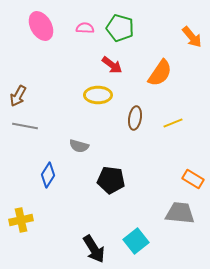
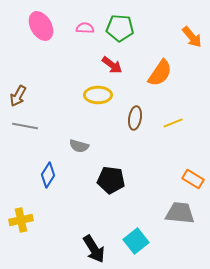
green pentagon: rotated 12 degrees counterclockwise
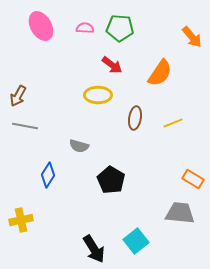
black pentagon: rotated 24 degrees clockwise
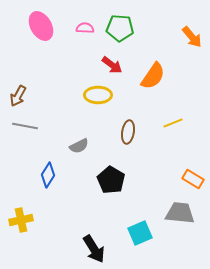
orange semicircle: moved 7 px left, 3 px down
brown ellipse: moved 7 px left, 14 px down
gray semicircle: rotated 42 degrees counterclockwise
cyan square: moved 4 px right, 8 px up; rotated 15 degrees clockwise
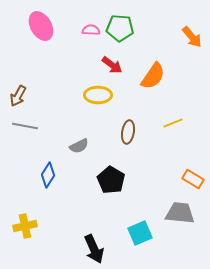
pink semicircle: moved 6 px right, 2 px down
yellow cross: moved 4 px right, 6 px down
black arrow: rotated 8 degrees clockwise
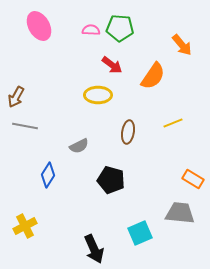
pink ellipse: moved 2 px left
orange arrow: moved 10 px left, 8 px down
brown arrow: moved 2 px left, 1 px down
black pentagon: rotated 16 degrees counterclockwise
yellow cross: rotated 15 degrees counterclockwise
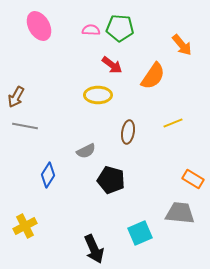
gray semicircle: moved 7 px right, 5 px down
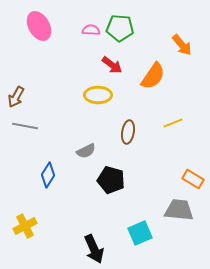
gray trapezoid: moved 1 px left, 3 px up
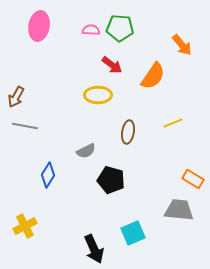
pink ellipse: rotated 40 degrees clockwise
cyan square: moved 7 px left
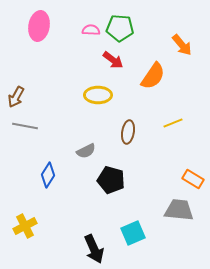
red arrow: moved 1 px right, 5 px up
